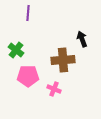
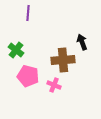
black arrow: moved 3 px down
pink pentagon: rotated 15 degrees clockwise
pink cross: moved 4 px up
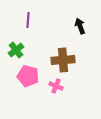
purple line: moved 7 px down
black arrow: moved 2 px left, 16 px up
green cross: rotated 14 degrees clockwise
pink cross: moved 2 px right, 1 px down
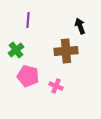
brown cross: moved 3 px right, 9 px up
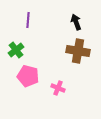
black arrow: moved 4 px left, 4 px up
brown cross: moved 12 px right; rotated 15 degrees clockwise
pink cross: moved 2 px right, 2 px down
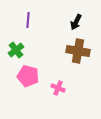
black arrow: rotated 133 degrees counterclockwise
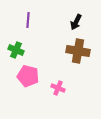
green cross: rotated 28 degrees counterclockwise
